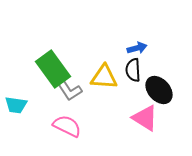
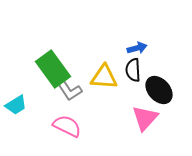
cyan trapezoid: rotated 40 degrees counterclockwise
pink triangle: rotated 40 degrees clockwise
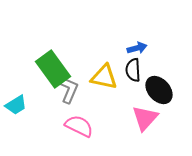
yellow triangle: rotated 8 degrees clockwise
gray L-shape: rotated 124 degrees counterclockwise
pink semicircle: moved 12 px right
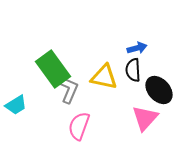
pink semicircle: rotated 96 degrees counterclockwise
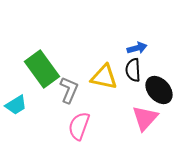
green rectangle: moved 11 px left
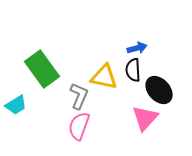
gray L-shape: moved 10 px right, 6 px down
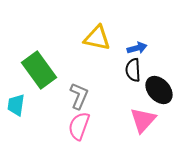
green rectangle: moved 3 px left, 1 px down
yellow triangle: moved 7 px left, 39 px up
cyan trapezoid: rotated 130 degrees clockwise
pink triangle: moved 2 px left, 2 px down
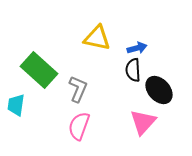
green rectangle: rotated 12 degrees counterclockwise
gray L-shape: moved 1 px left, 7 px up
pink triangle: moved 2 px down
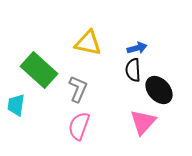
yellow triangle: moved 9 px left, 5 px down
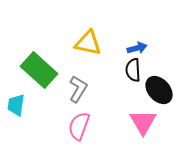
gray L-shape: rotated 8 degrees clockwise
pink triangle: rotated 12 degrees counterclockwise
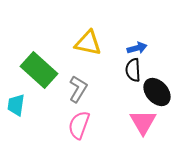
black ellipse: moved 2 px left, 2 px down
pink semicircle: moved 1 px up
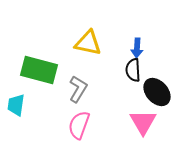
blue arrow: rotated 108 degrees clockwise
green rectangle: rotated 27 degrees counterclockwise
